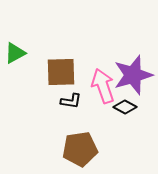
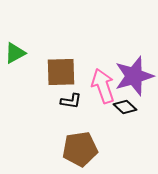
purple star: moved 1 px right, 1 px down
black diamond: rotated 15 degrees clockwise
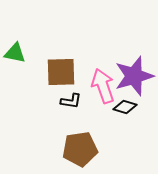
green triangle: rotated 40 degrees clockwise
black diamond: rotated 25 degrees counterclockwise
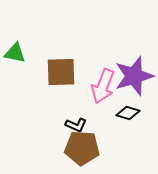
pink arrow: rotated 140 degrees counterclockwise
black L-shape: moved 5 px right, 24 px down; rotated 15 degrees clockwise
black diamond: moved 3 px right, 6 px down
brown pentagon: moved 2 px right, 1 px up; rotated 12 degrees clockwise
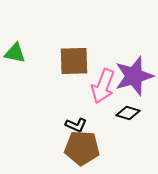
brown square: moved 13 px right, 11 px up
